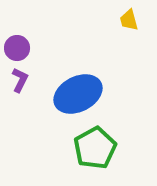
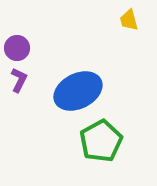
purple L-shape: moved 1 px left
blue ellipse: moved 3 px up
green pentagon: moved 6 px right, 7 px up
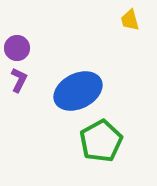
yellow trapezoid: moved 1 px right
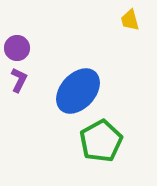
blue ellipse: rotated 21 degrees counterclockwise
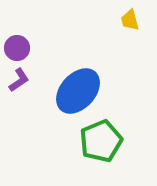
purple L-shape: rotated 30 degrees clockwise
green pentagon: rotated 6 degrees clockwise
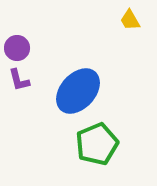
yellow trapezoid: rotated 15 degrees counterclockwise
purple L-shape: rotated 110 degrees clockwise
green pentagon: moved 4 px left, 3 px down
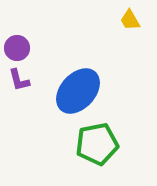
green pentagon: rotated 12 degrees clockwise
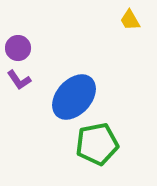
purple circle: moved 1 px right
purple L-shape: rotated 20 degrees counterclockwise
blue ellipse: moved 4 px left, 6 px down
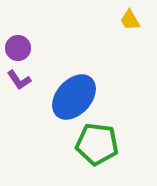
green pentagon: rotated 18 degrees clockwise
